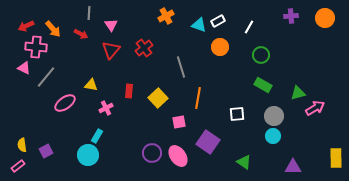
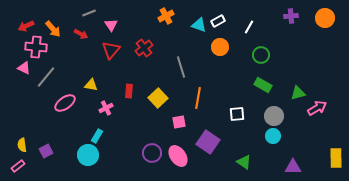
gray line at (89, 13): rotated 64 degrees clockwise
pink arrow at (315, 108): moved 2 px right
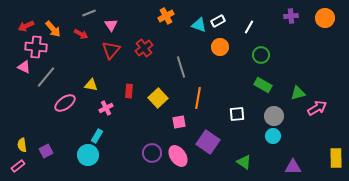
pink triangle at (24, 68): moved 1 px up
